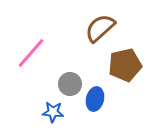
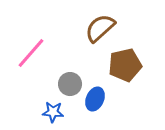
blue ellipse: rotated 10 degrees clockwise
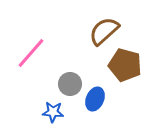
brown semicircle: moved 4 px right, 3 px down
brown pentagon: rotated 28 degrees clockwise
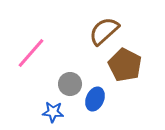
brown pentagon: rotated 12 degrees clockwise
